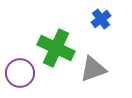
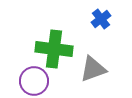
green cross: moved 2 px left, 1 px down; rotated 18 degrees counterclockwise
purple circle: moved 14 px right, 8 px down
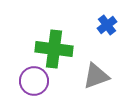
blue cross: moved 6 px right, 6 px down
gray triangle: moved 3 px right, 7 px down
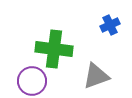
blue cross: moved 3 px right; rotated 12 degrees clockwise
purple circle: moved 2 px left
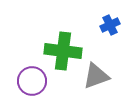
green cross: moved 9 px right, 2 px down
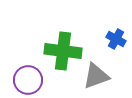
blue cross: moved 6 px right, 14 px down; rotated 36 degrees counterclockwise
purple circle: moved 4 px left, 1 px up
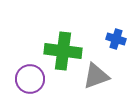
blue cross: rotated 12 degrees counterclockwise
purple circle: moved 2 px right, 1 px up
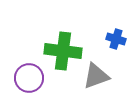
purple circle: moved 1 px left, 1 px up
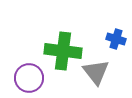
gray triangle: moved 4 px up; rotated 48 degrees counterclockwise
